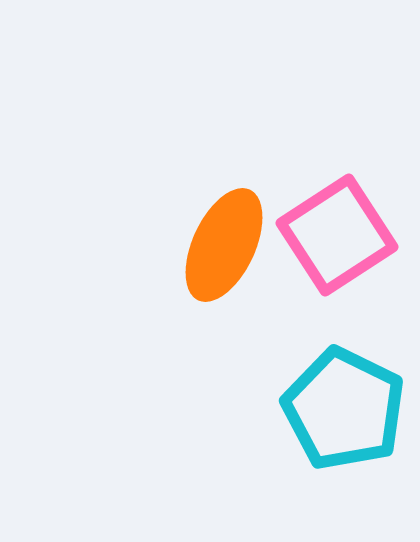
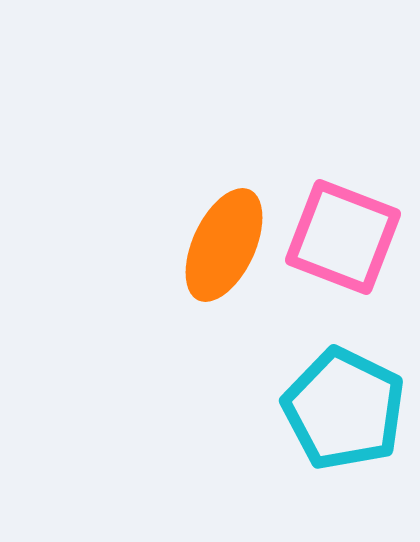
pink square: moved 6 px right, 2 px down; rotated 36 degrees counterclockwise
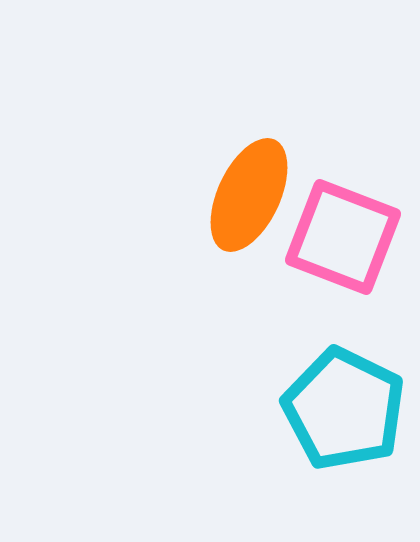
orange ellipse: moved 25 px right, 50 px up
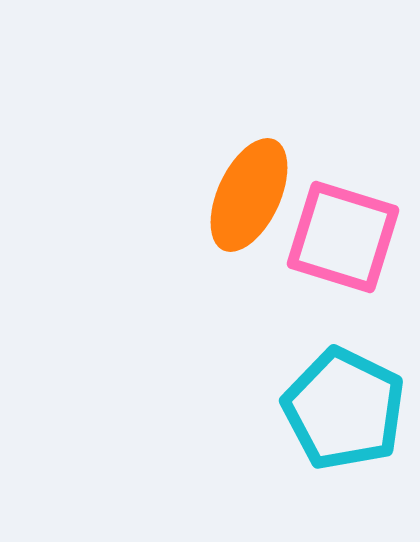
pink square: rotated 4 degrees counterclockwise
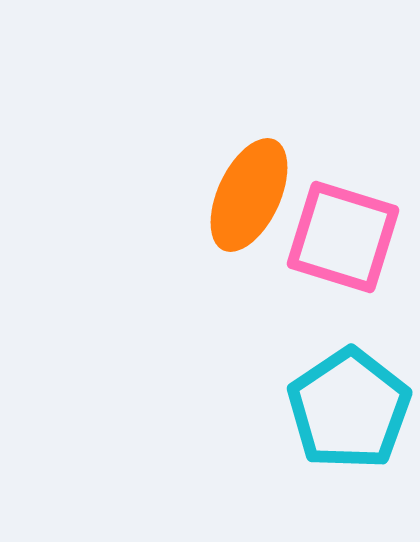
cyan pentagon: moved 5 px right; rotated 12 degrees clockwise
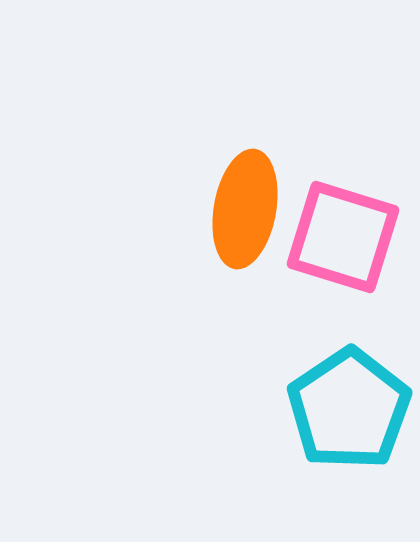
orange ellipse: moved 4 px left, 14 px down; rotated 15 degrees counterclockwise
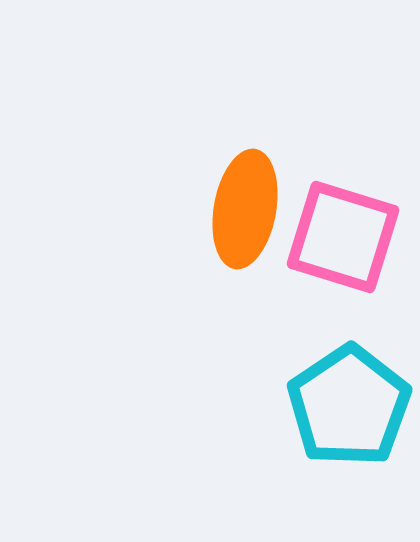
cyan pentagon: moved 3 px up
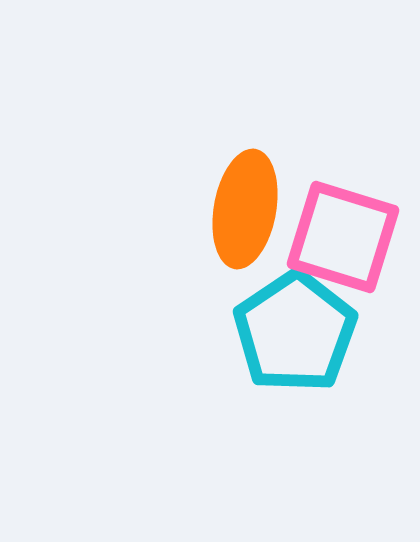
cyan pentagon: moved 54 px left, 74 px up
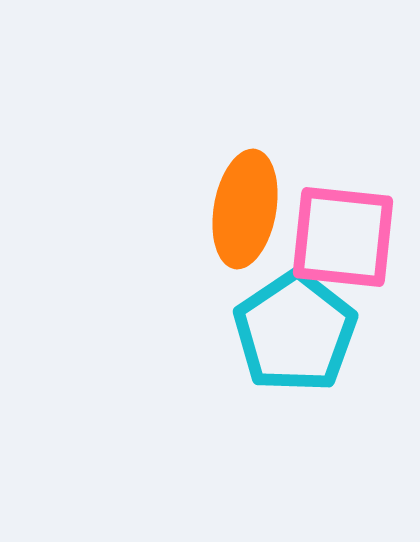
pink square: rotated 11 degrees counterclockwise
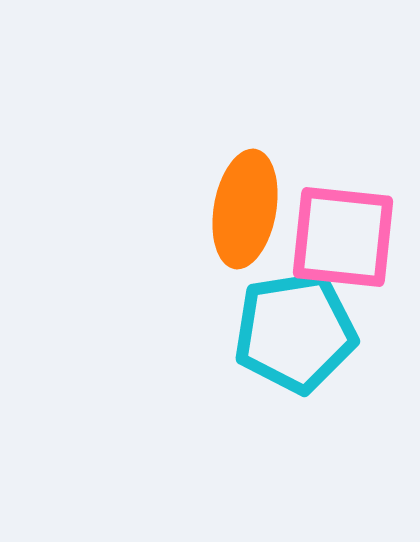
cyan pentagon: rotated 25 degrees clockwise
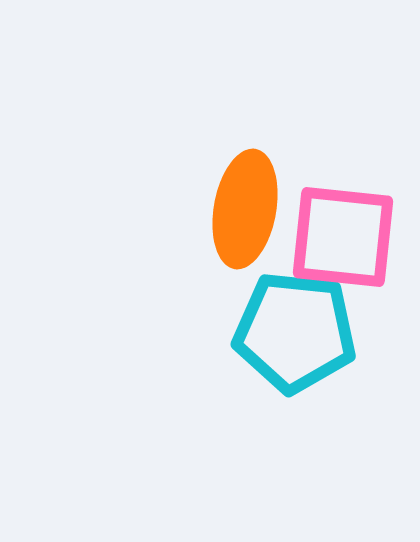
cyan pentagon: rotated 15 degrees clockwise
